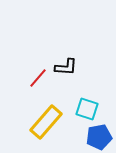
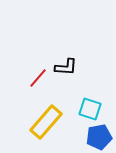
cyan square: moved 3 px right
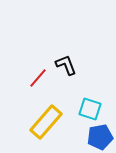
black L-shape: moved 2 px up; rotated 115 degrees counterclockwise
blue pentagon: moved 1 px right
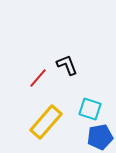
black L-shape: moved 1 px right
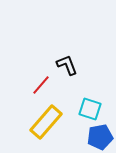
red line: moved 3 px right, 7 px down
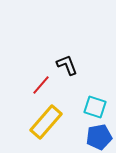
cyan square: moved 5 px right, 2 px up
blue pentagon: moved 1 px left
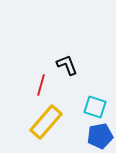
red line: rotated 25 degrees counterclockwise
blue pentagon: moved 1 px right, 1 px up
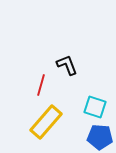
blue pentagon: moved 1 px down; rotated 15 degrees clockwise
